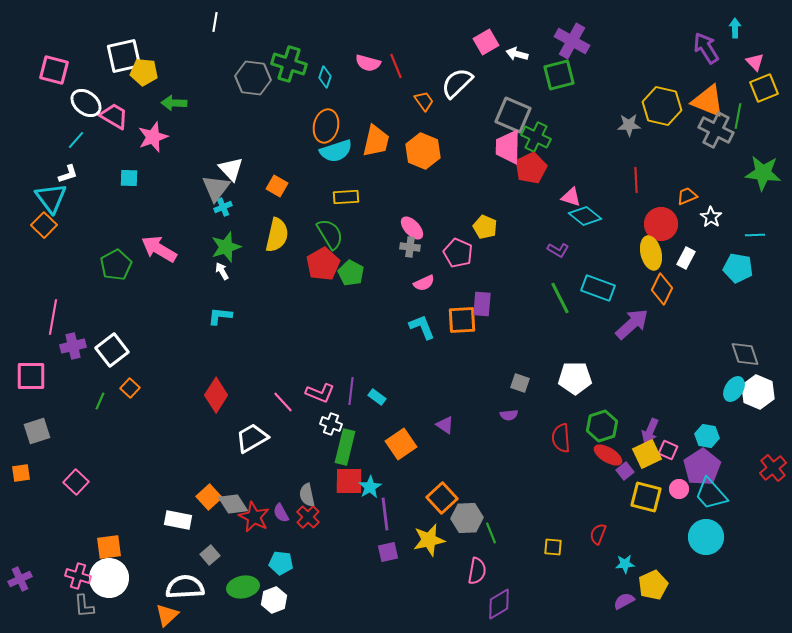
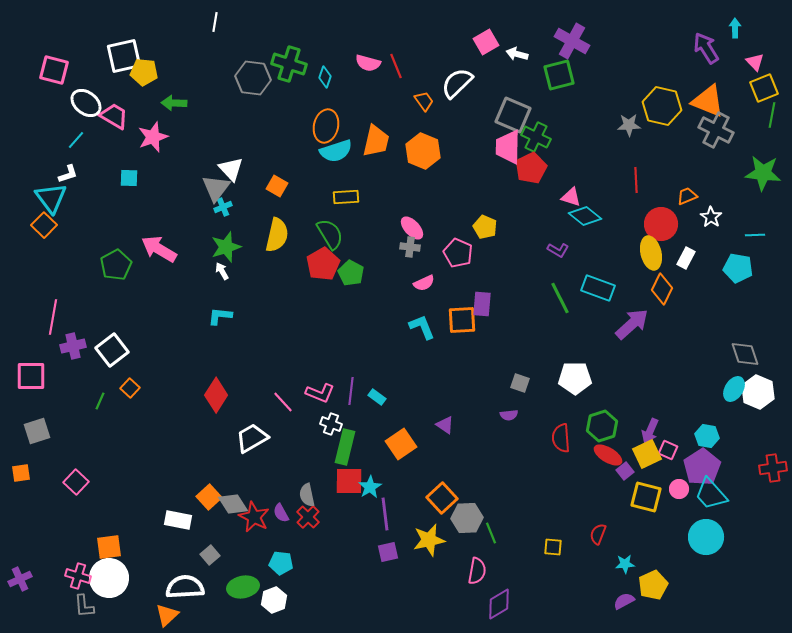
green line at (738, 116): moved 34 px right, 1 px up
red cross at (773, 468): rotated 32 degrees clockwise
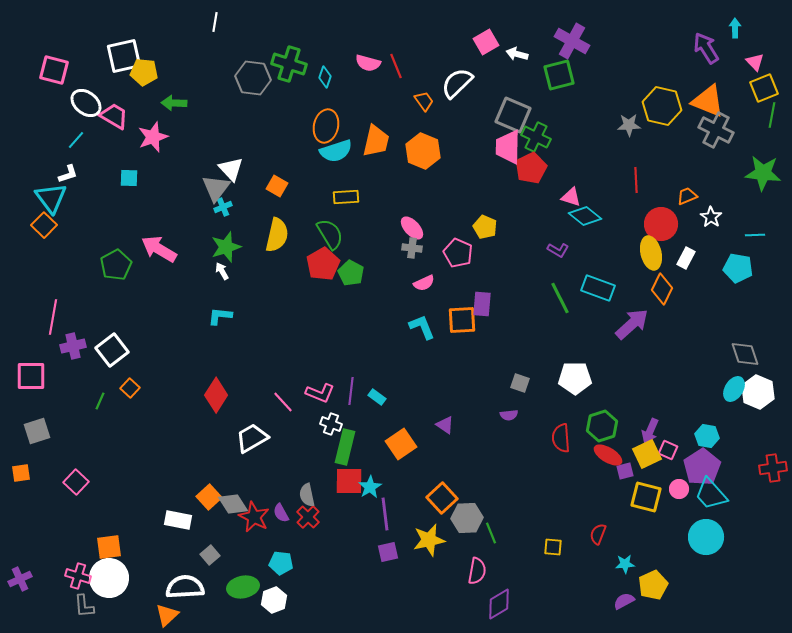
gray cross at (410, 247): moved 2 px right, 1 px down
purple square at (625, 471): rotated 24 degrees clockwise
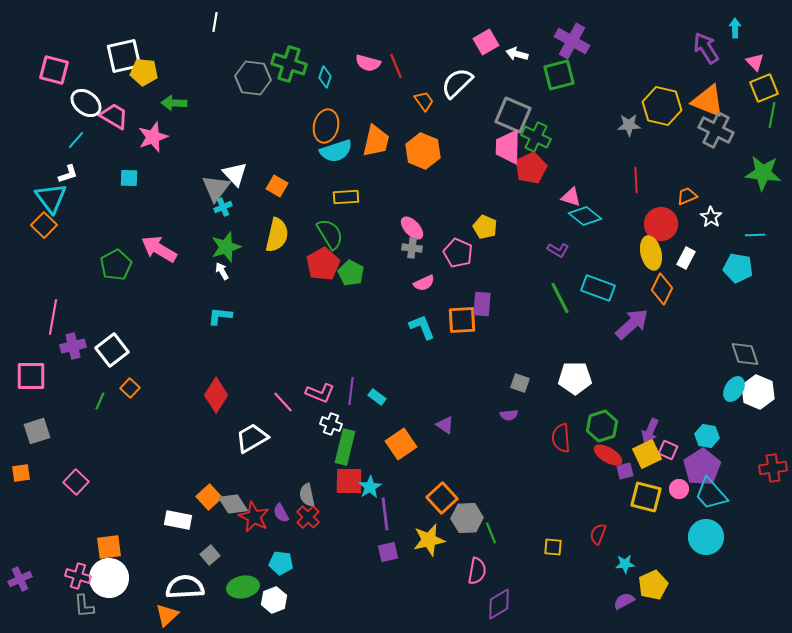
white triangle at (231, 169): moved 4 px right, 5 px down
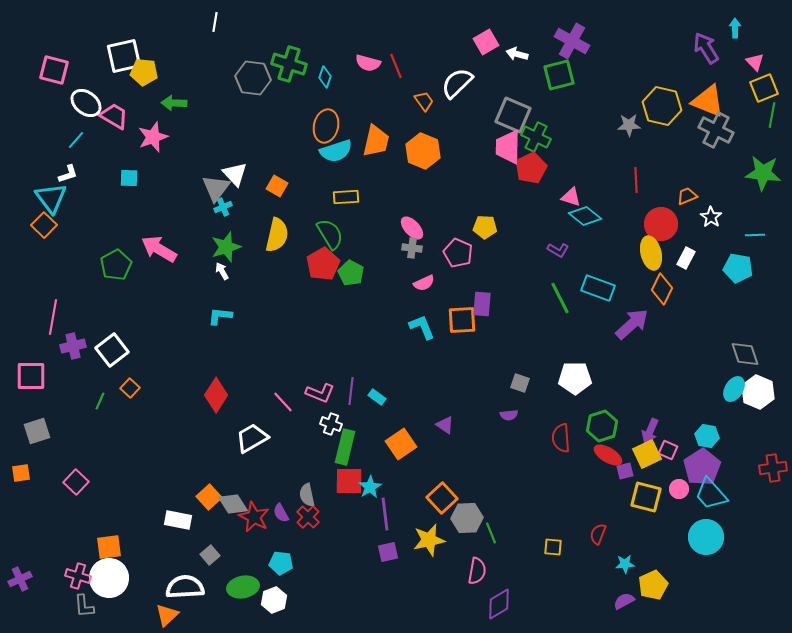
yellow pentagon at (485, 227): rotated 20 degrees counterclockwise
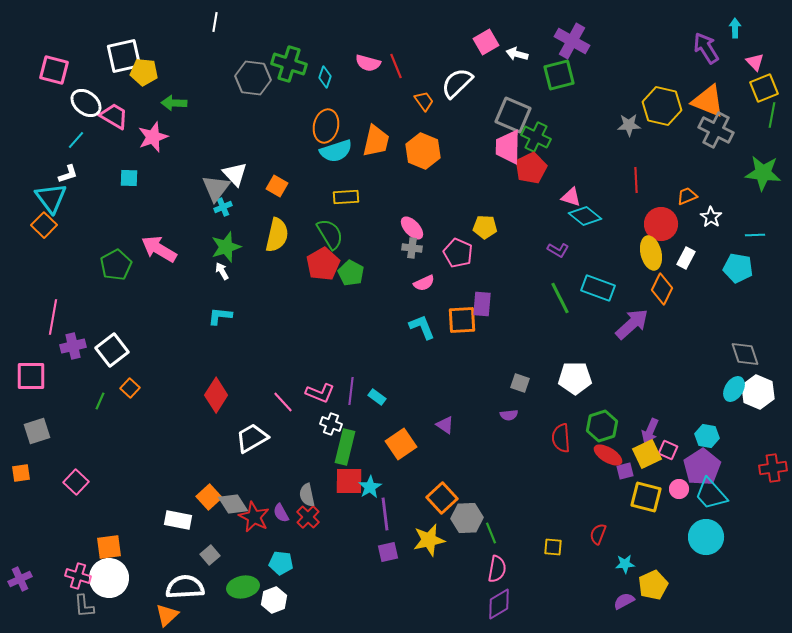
pink semicircle at (477, 571): moved 20 px right, 2 px up
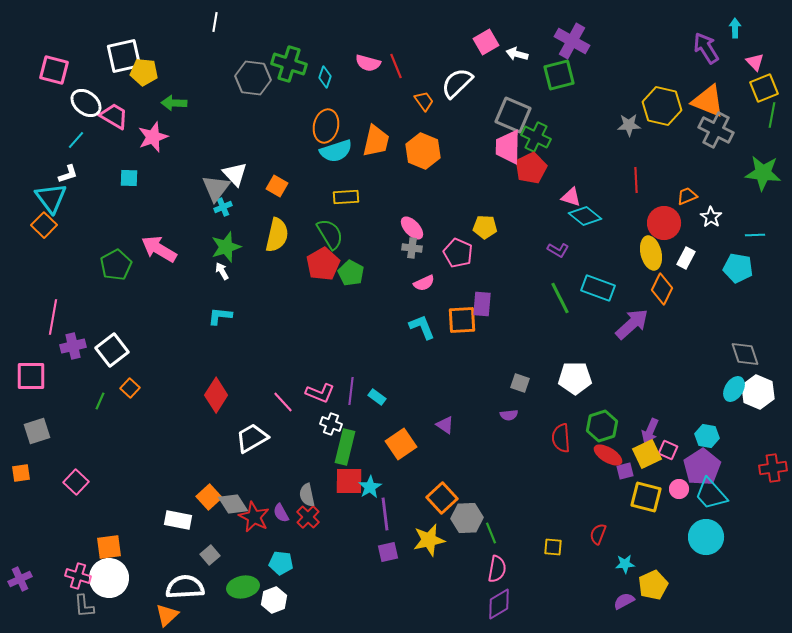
red circle at (661, 224): moved 3 px right, 1 px up
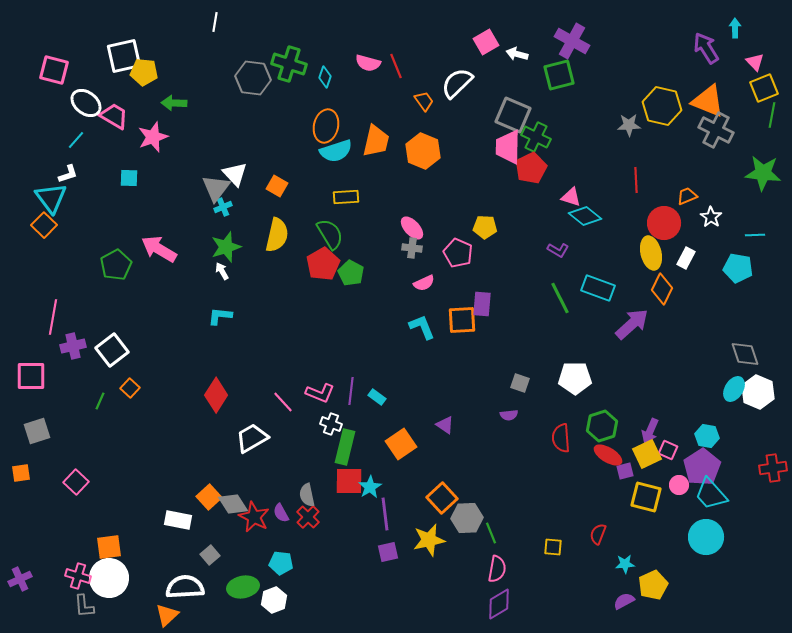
pink circle at (679, 489): moved 4 px up
